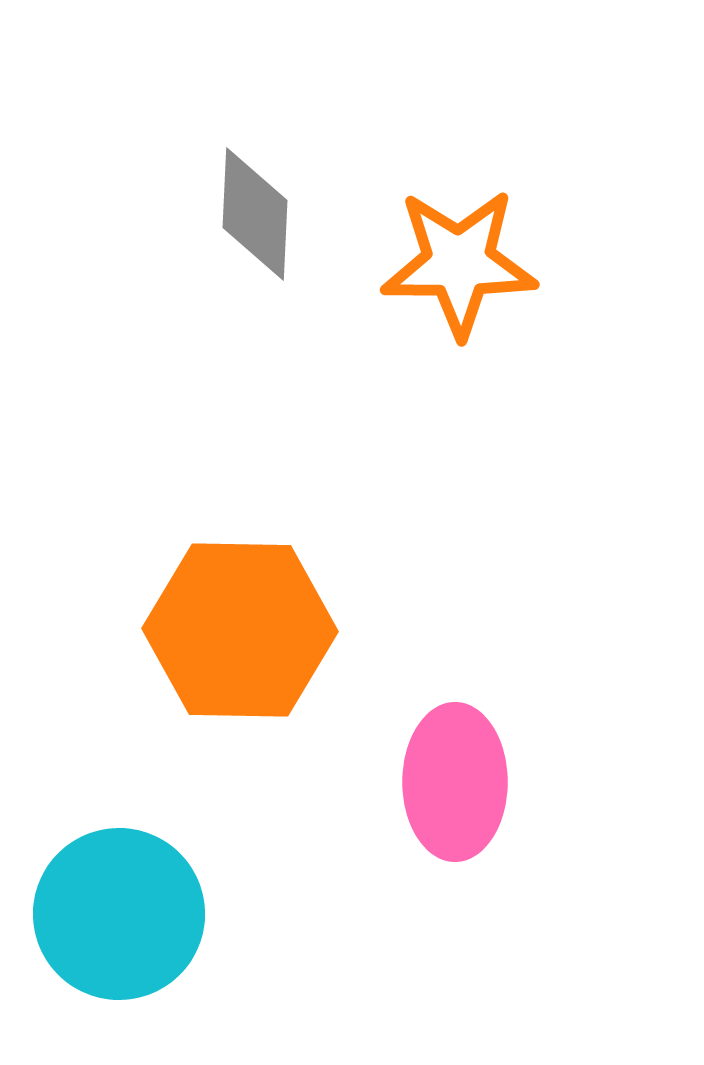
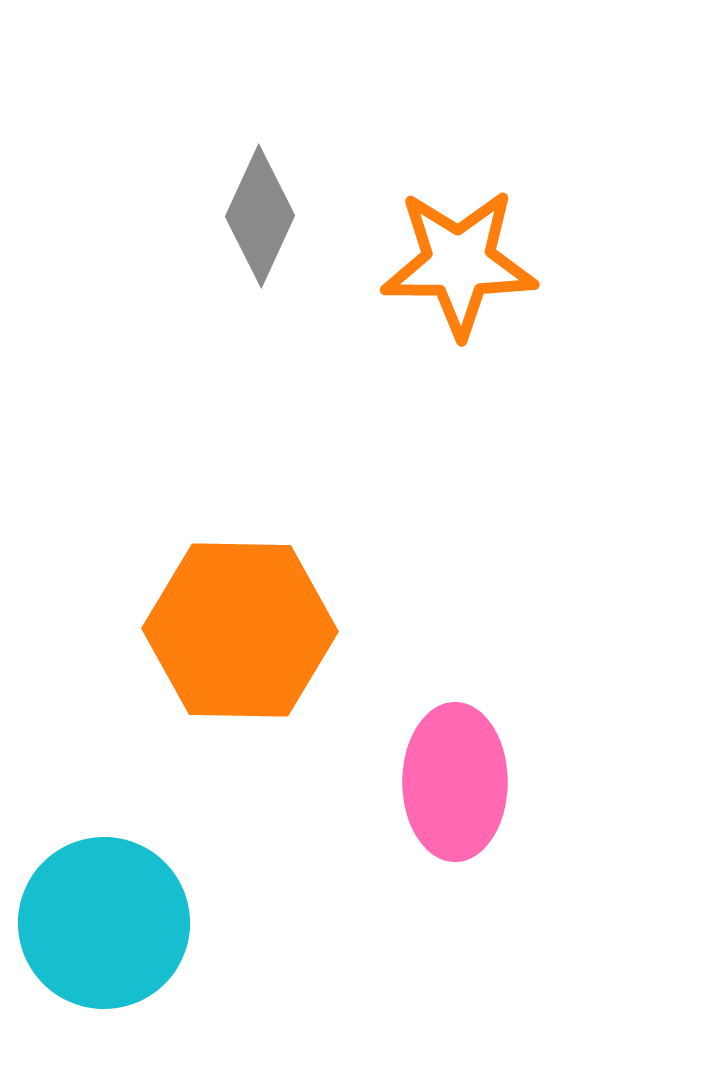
gray diamond: moved 5 px right, 2 px down; rotated 22 degrees clockwise
cyan circle: moved 15 px left, 9 px down
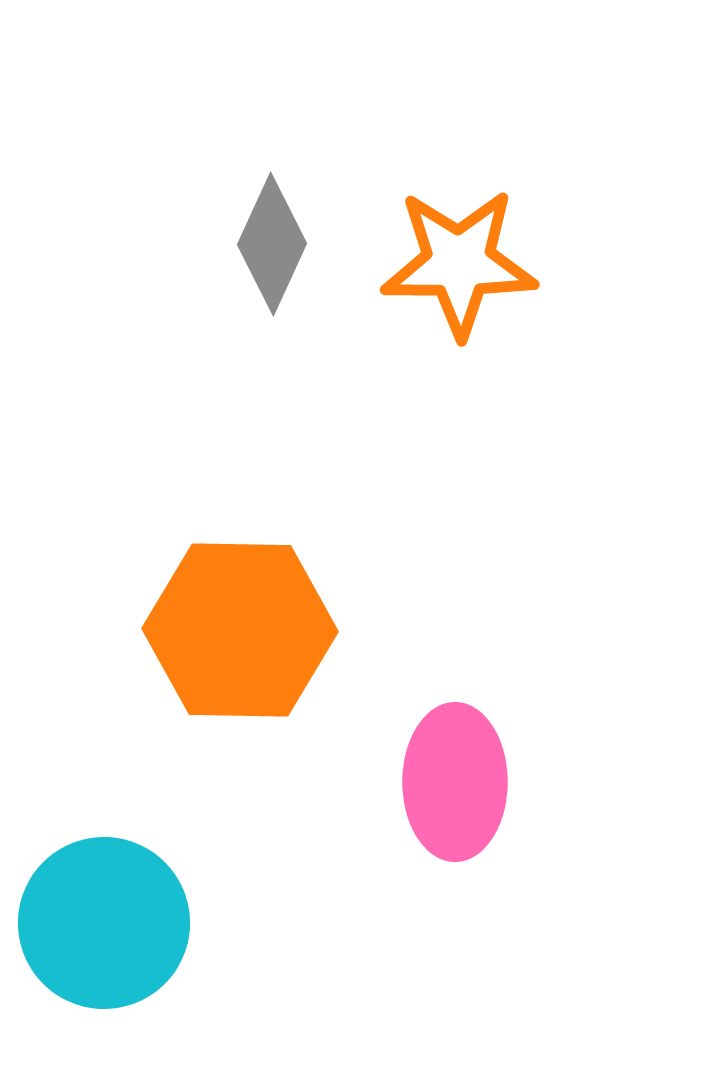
gray diamond: moved 12 px right, 28 px down
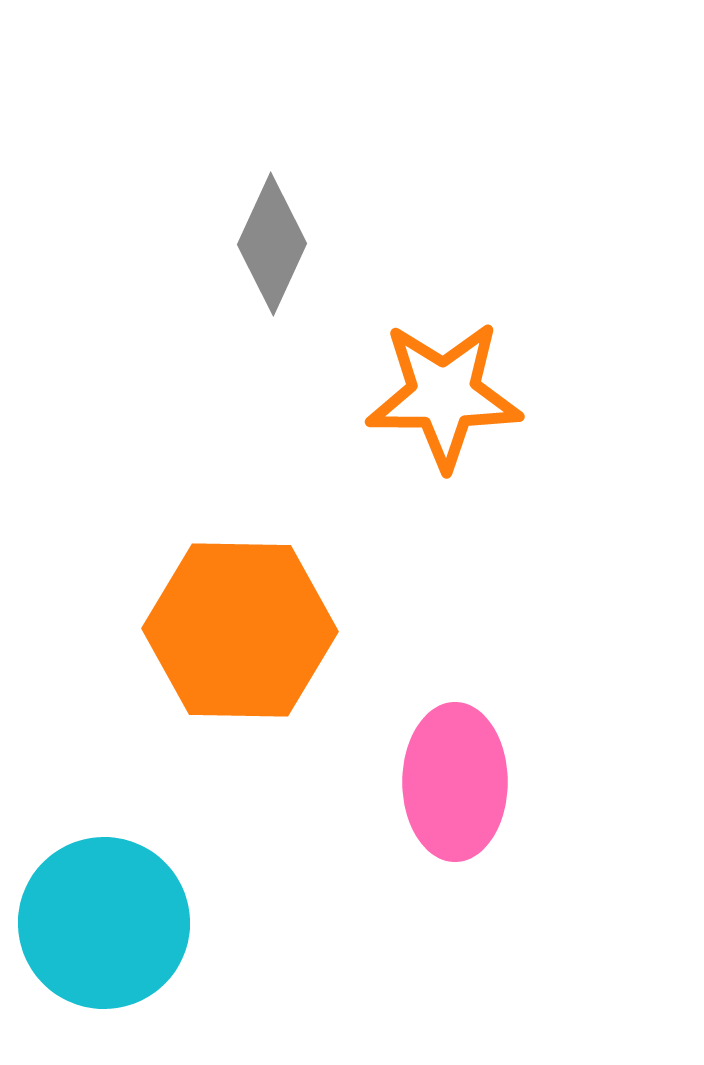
orange star: moved 15 px left, 132 px down
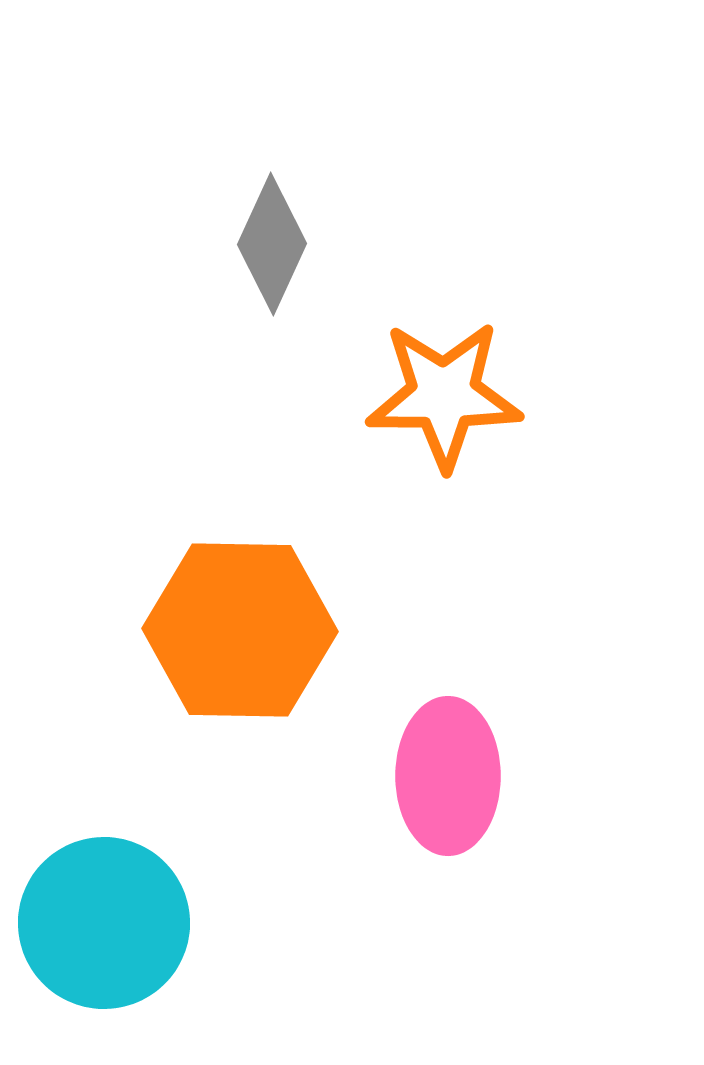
pink ellipse: moved 7 px left, 6 px up
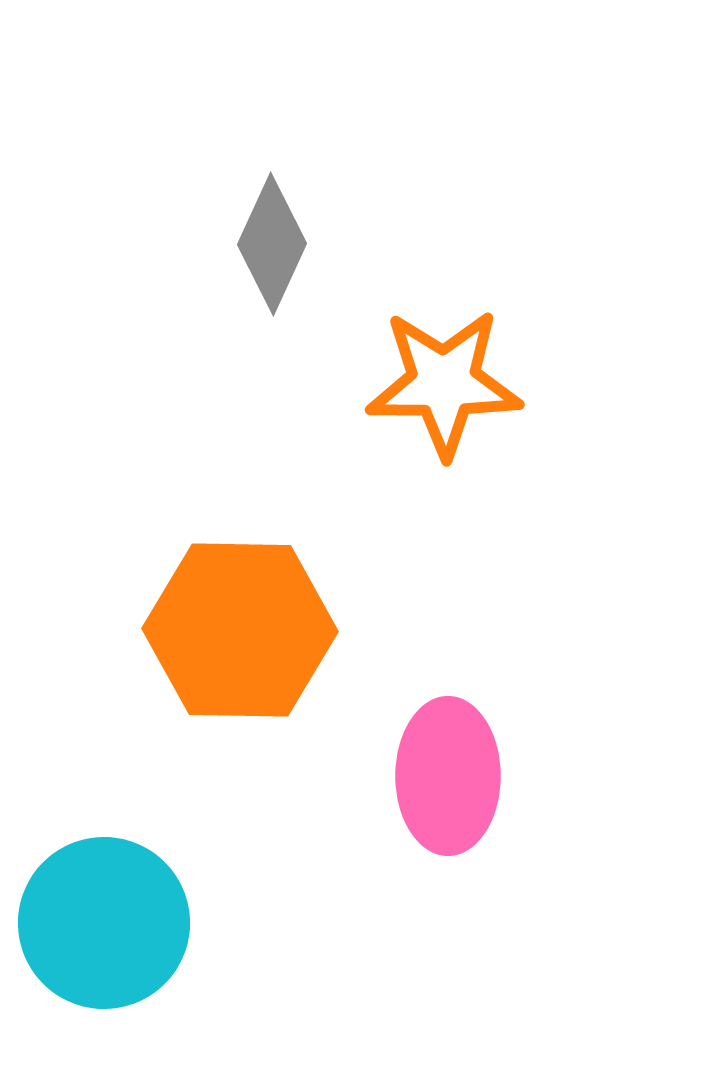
orange star: moved 12 px up
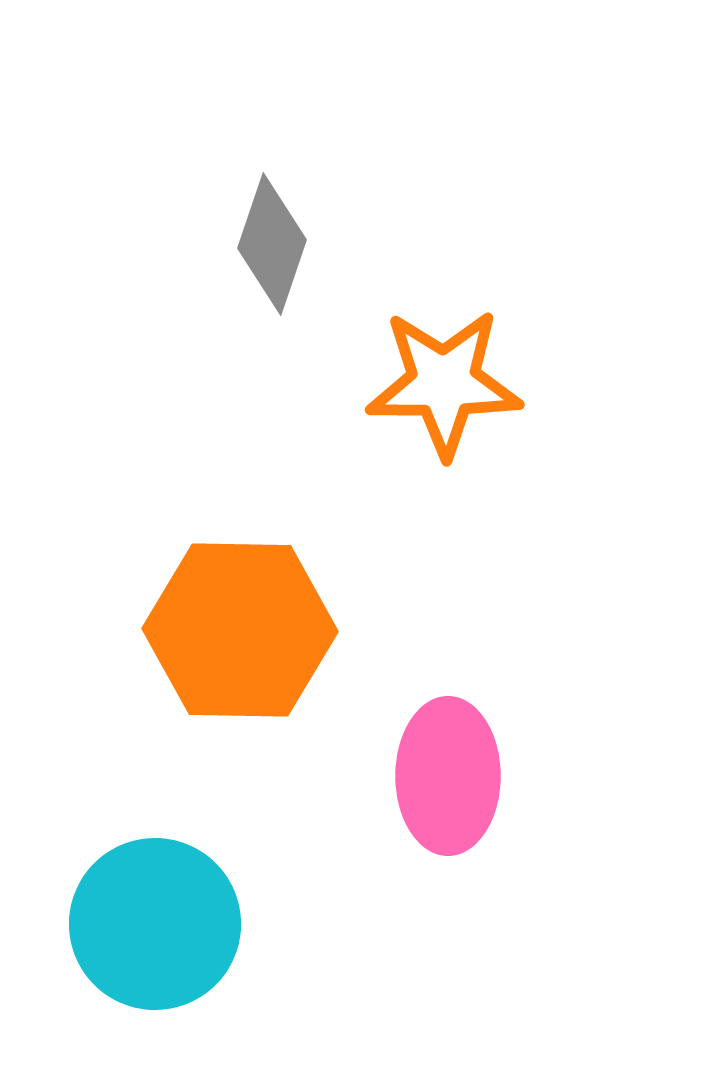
gray diamond: rotated 6 degrees counterclockwise
cyan circle: moved 51 px right, 1 px down
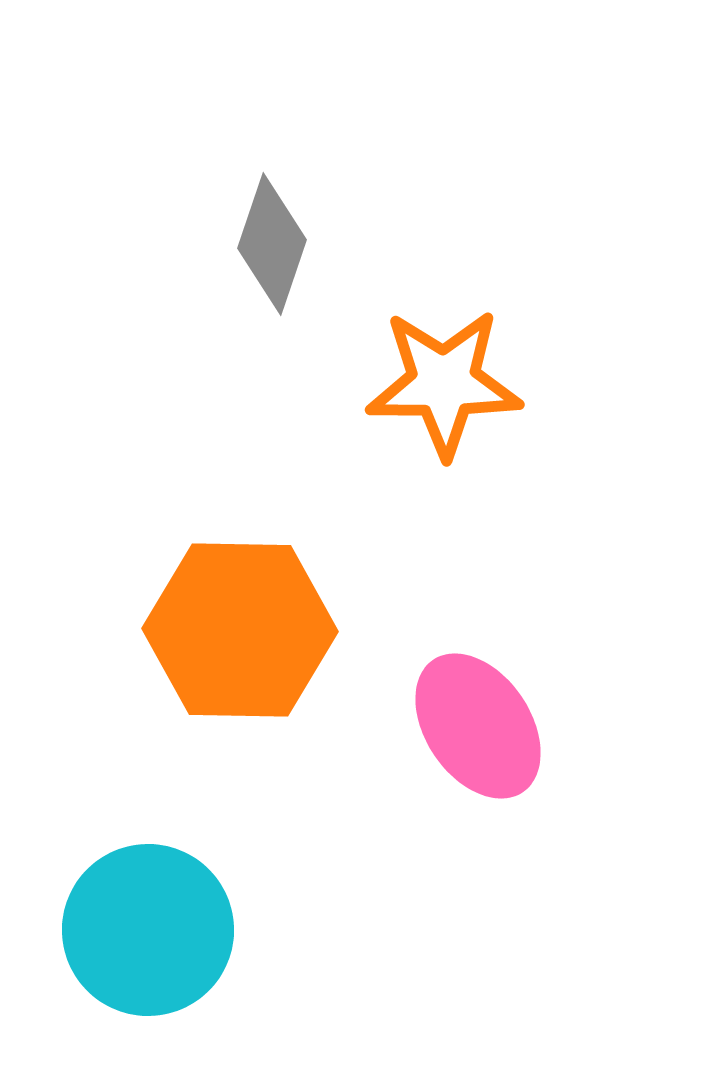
pink ellipse: moved 30 px right, 50 px up; rotated 34 degrees counterclockwise
cyan circle: moved 7 px left, 6 px down
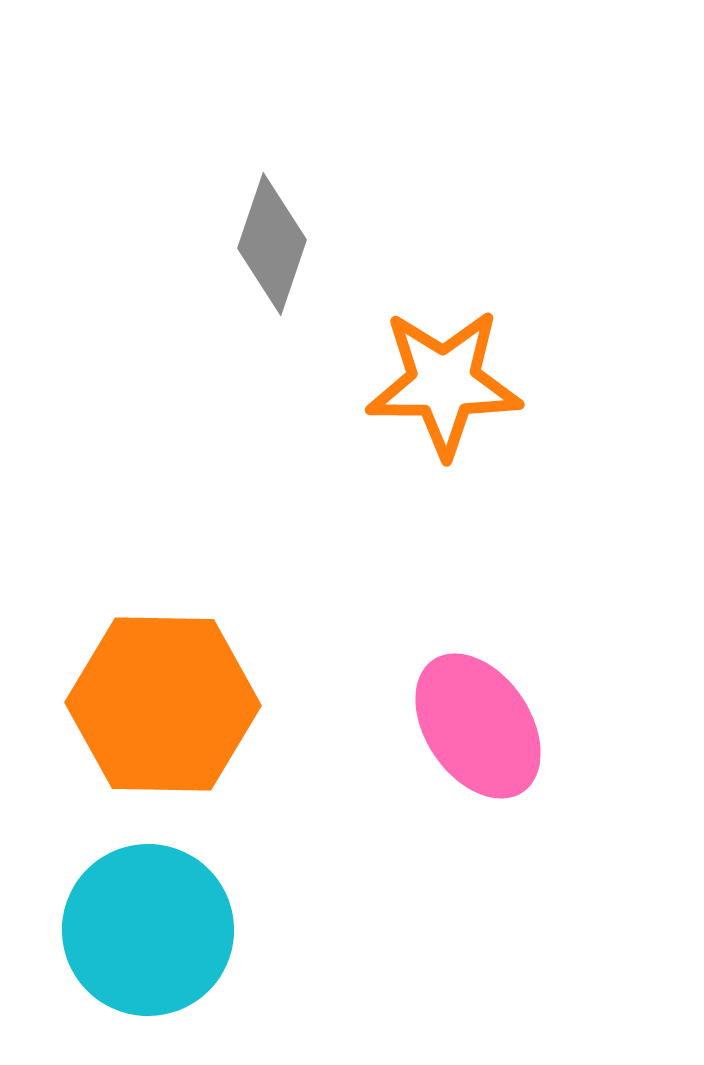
orange hexagon: moved 77 px left, 74 px down
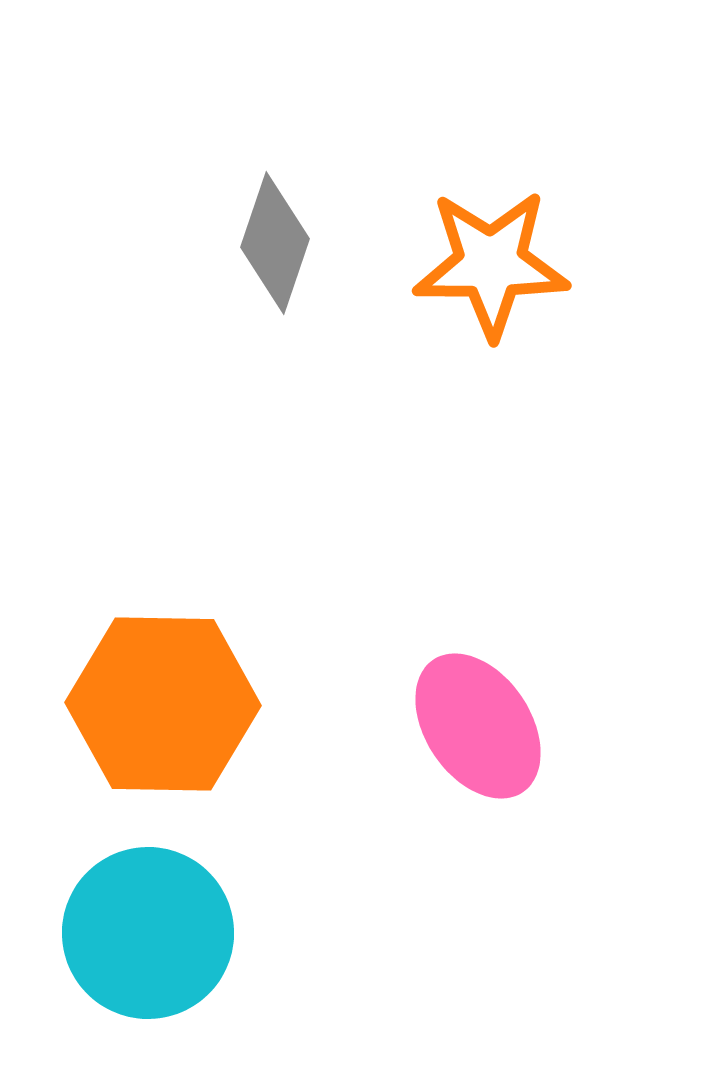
gray diamond: moved 3 px right, 1 px up
orange star: moved 47 px right, 119 px up
cyan circle: moved 3 px down
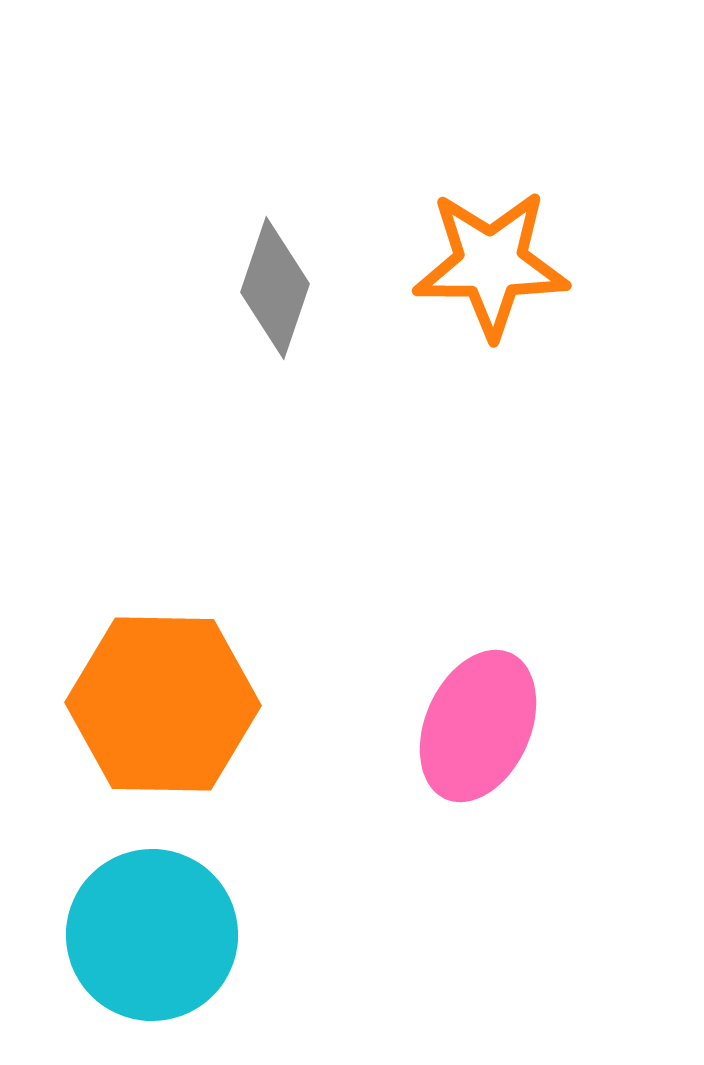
gray diamond: moved 45 px down
pink ellipse: rotated 58 degrees clockwise
cyan circle: moved 4 px right, 2 px down
